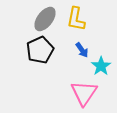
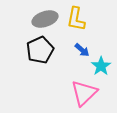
gray ellipse: rotated 35 degrees clockwise
blue arrow: rotated 14 degrees counterclockwise
pink triangle: rotated 12 degrees clockwise
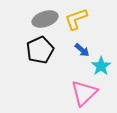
yellow L-shape: rotated 60 degrees clockwise
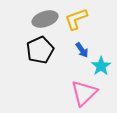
blue arrow: rotated 14 degrees clockwise
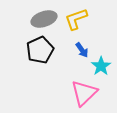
gray ellipse: moved 1 px left
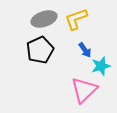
blue arrow: moved 3 px right
cyan star: rotated 18 degrees clockwise
pink triangle: moved 3 px up
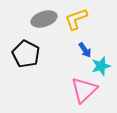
black pentagon: moved 14 px left, 4 px down; rotated 20 degrees counterclockwise
